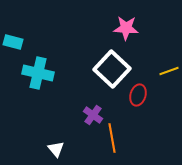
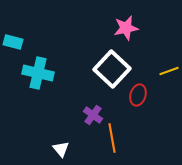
pink star: rotated 15 degrees counterclockwise
white triangle: moved 5 px right
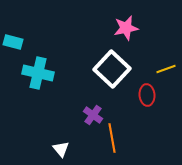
yellow line: moved 3 px left, 2 px up
red ellipse: moved 9 px right; rotated 20 degrees counterclockwise
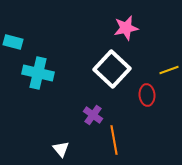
yellow line: moved 3 px right, 1 px down
orange line: moved 2 px right, 2 px down
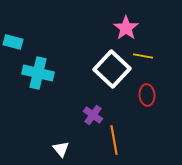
pink star: rotated 25 degrees counterclockwise
yellow line: moved 26 px left, 14 px up; rotated 30 degrees clockwise
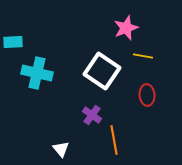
pink star: rotated 15 degrees clockwise
cyan rectangle: rotated 18 degrees counterclockwise
white square: moved 10 px left, 2 px down; rotated 9 degrees counterclockwise
cyan cross: moved 1 px left
purple cross: moved 1 px left
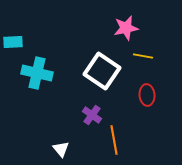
pink star: rotated 10 degrees clockwise
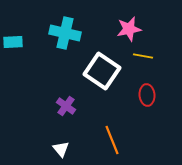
pink star: moved 3 px right, 1 px down
cyan cross: moved 28 px right, 40 px up
purple cross: moved 26 px left, 9 px up
orange line: moved 2 px left; rotated 12 degrees counterclockwise
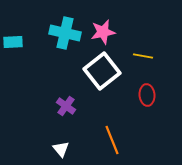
pink star: moved 26 px left, 3 px down
white square: rotated 18 degrees clockwise
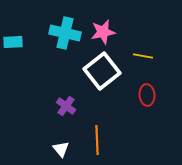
orange line: moved 15 px left; rotated 20 degrees clockwise
